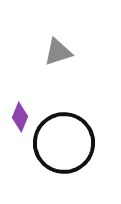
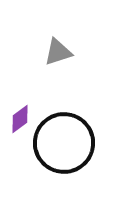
purple diamond: moved 2 px down; rotated 32 degrees clockwise
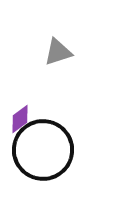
black circle: moved 21 px left, 7 px down
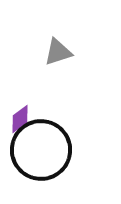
black circle: moved 2 px left
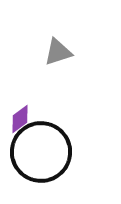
black circle: moved 2 px down
